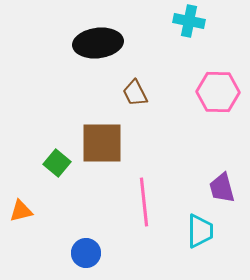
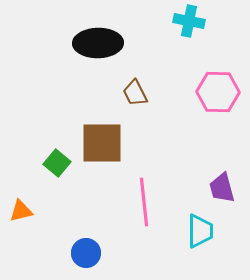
black ellipse: rotated 6 degrees clockwise
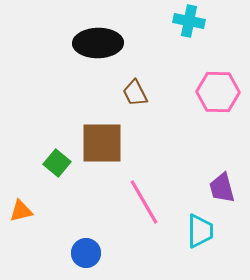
pink line: rotated 24 degrees counterclockwise
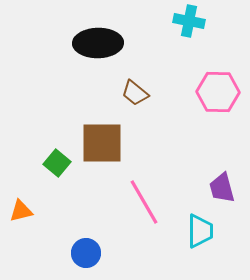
brown trapezoid: rotated 24 degrees counterclockwise
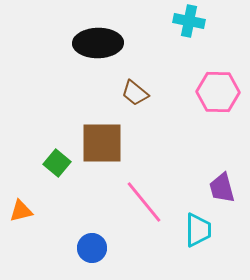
pink line: rotated 9 degrees counterclockwise
cyan trapezoid: moved 2 px left, 1 px up
blue circle: moved 6 px right, 5 px up
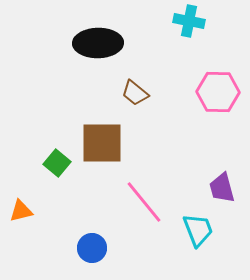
cyan trapezoid: rotated 21 degrees counterclockwise
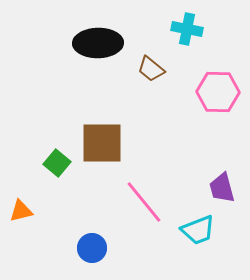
cyan cross: moved 2 px left, 8 px down
brown trapezoid: moved 16 px right, 24 px up
cyan trapezoid: rotated 90 degrees clockwise
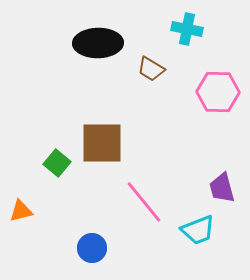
brown trapezoid: rotated 8 degrees counterclockwise
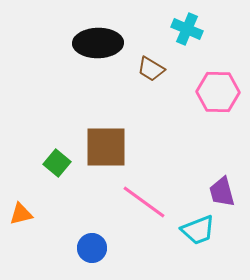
cyan cross: rotated 12 degrees clockwise
brown square: moved 4 px right, 4 px down
purple trapezoid: moved 4 px down
pink line: rotated 15 degrees counterclockwise
orange triangle: moved 3 px down
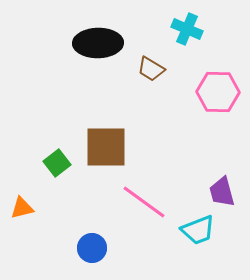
green square: rotated 12 degrees clockwise
orange triangle: moved 1 px right, 6 px up
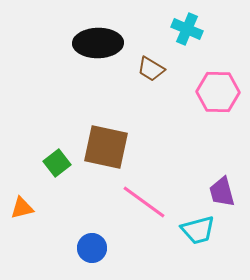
brown square: rotated 12 degrees clockwise
cyan trapezoid: rotated 6 degrees clockwise
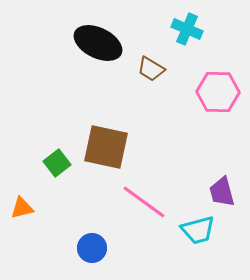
black ellipse: rotated 27 degrees clockwise
